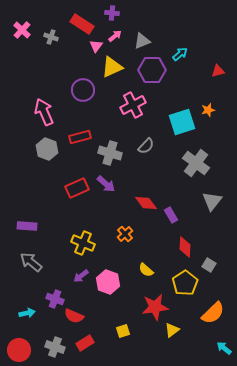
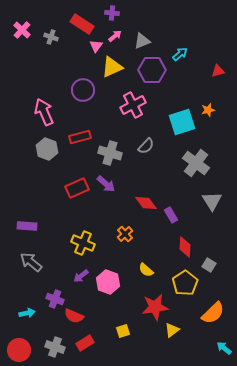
gray triangle at (212, 201): rotated 10 degrees counterclockwise
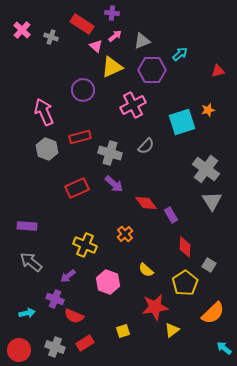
pink triangle at (96, 46): rotated 24 degrees counterclockwise
gray cross at (196, 163): moved 10 px right, 6 px down
purple arrow at (106, 184): moved 8 px right
yellow cross at (83, 243): moved 2 px right, 2 px down
purple arrow at (81, 276): moved 13 px left
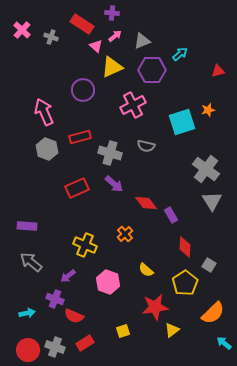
gray semicircle at (146, 146): rotated 60 degrees clockwise
cyan arrow at (224, 348): moved 5 px up
red circle at (19, 350): moved 9 px right
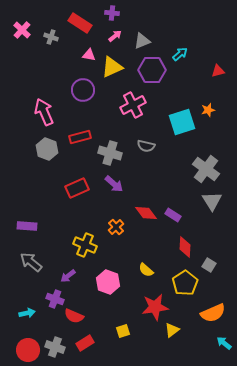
red rectangle at (82, 24): moved 2 px left, 1 px up
pink triangle at (96, 46): moved 7 px left, 9 px down; rotated 32 degrees counterclockwise
red diamond at (146, 203): moved 10 px down
purple rectangle at (171, 215): moved 2 px right; rotated 28 degrees counterclockwise
orange cross at (125, 234): moved 9 px left, 7 px up
orange semicircle at (213, 313): rotated 20 degrees clockwise
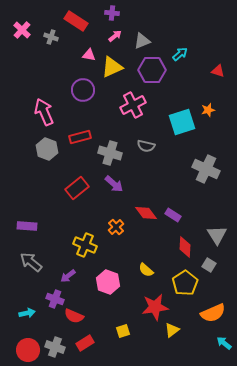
red rectangle at (80, 23): moved 4 px left, 2 px up
red triangle at (218, 71): rotated 32 degrees clockwise
gray cross at (206, 169): rotated 12 degrees counterclockwise
red rectangle at (77, 188): rotated 15 degrees counterclockwise
gray triangle at (212, 201): moved 5 px right, 34 px down
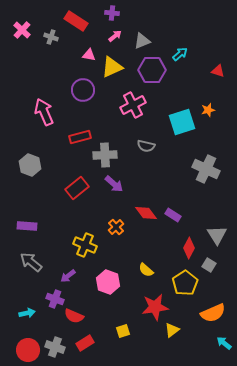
gray hexagon at (47, 149): moved 17 px left, 16 px down
gray cross at (110, 153): moved 5 px left, 2 px down; rotated 20 degrees counterclockwise
red diamond at (185, 247): moved 4 px right, 1 px down; rotated 25 degrees clockwise
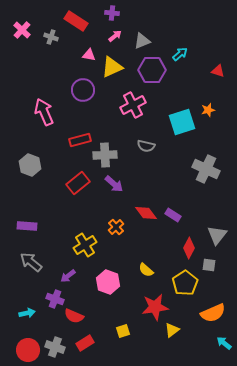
red rectangle at (80, 137): moved 3 px down
red rectangle at (77, 188): moved 1 px right, 5 px up
gray triangle at (217, 235): rotated 10 degrees clockwise
yellow cross at (85, 245): rotated 35 degrees clockwise
gray square at (209, 265): rotated 24 degrees counterclockwise
